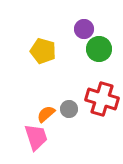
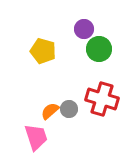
orange semicircle: moved 4 px right, 3 px up
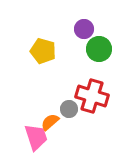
red cross: moved 10 px left, 3 px up
orange semicircle: moved 11 px down
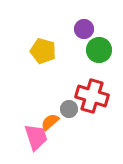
green circle: moved 1 px down
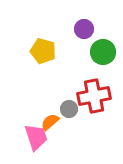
green circle: moved 4 px right, 2 px down
red cross: moved 2 px right; rotated 28 degrees counterclockwise
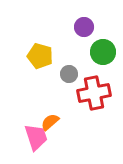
purple circle: moved 2 px up
yellow pentagon: moved 3 px left, 5 px down
red cross: moved 3 px up
gray circle: moved 35 px up
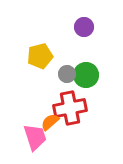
green circle: moved 17 px left, 23 px down
yellow pentagon: rotated 30 degrees counterclockwise
gray circle: moved 2 px left
red cross: moved 24 px left, 15 px down
pink trapezoid: moved 1 px left
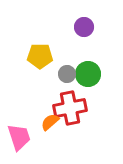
yellow pentagon: rotated 15 degrees clockwise
green circle: moved 2 px right, 1 px up
pink trapezoid: moved 16 px left
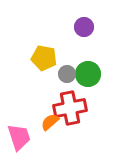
yellow pentagon: moved 4 px right, 2 px down; rotated 10 degrees clockwise
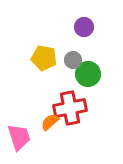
gray circle: moved 6 px right, 14 px up
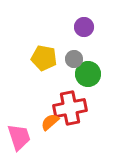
gray circle: moved 1 px right, 1 px up
